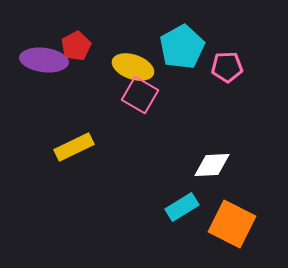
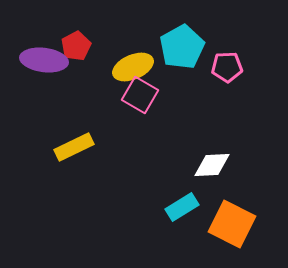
yellow ellipse: rotated 42 degrees counterclockwise
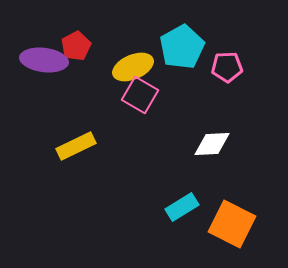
yellow rectangle: moved 2 px right, 1 px up
white diamond: moved 21 px up
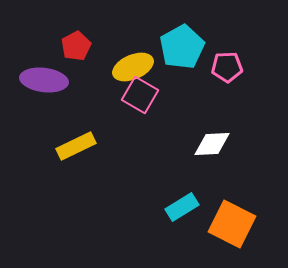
purple ellipse: moved 20 px down
